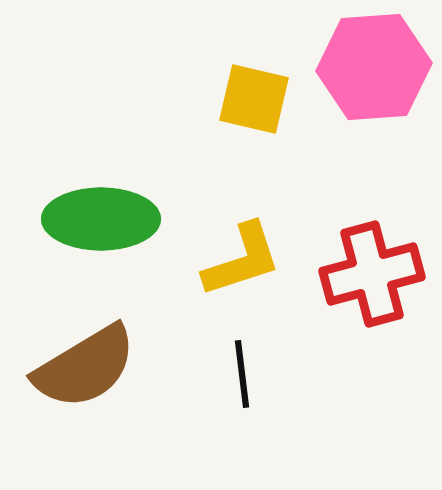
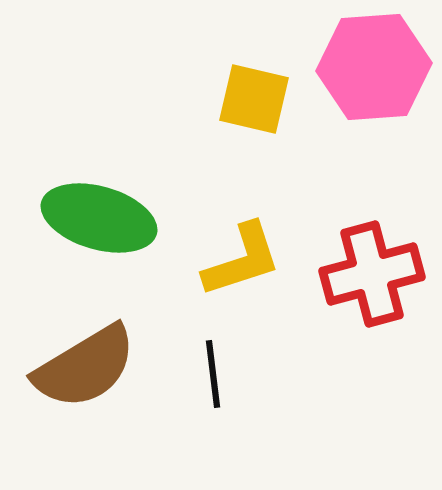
green ellipse: moved 2 px left, 1 px up; rotated 16 degrees clockwise
black line: moved 29 px left
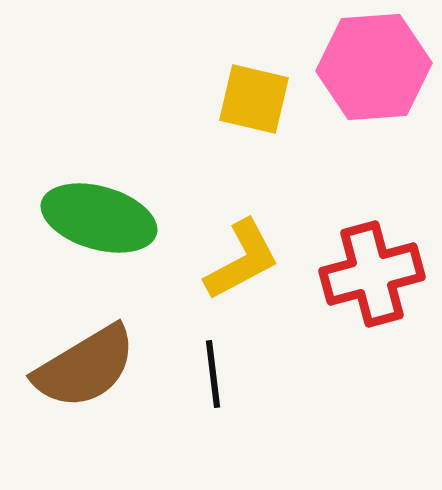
yellow L-shape: rotated 10 degrees counterclockwise
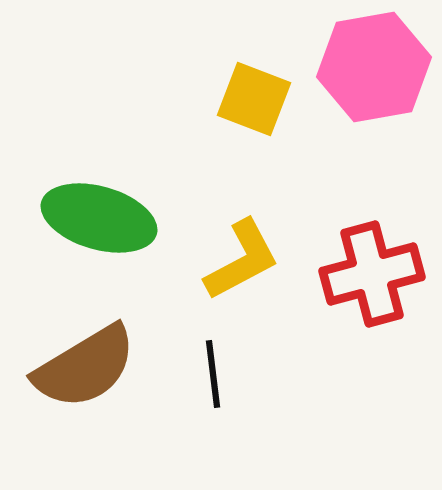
pink hexagon: rotated 6 degrees counterclockwise
yellow square: rotated 8 degrees clockwise
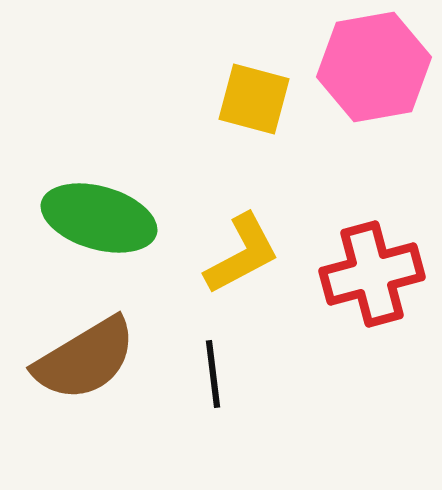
yellow square: rotated 6 degrees counterclockwise
yellow L-shape: moved 6 px up
brown semicircle: moved 8 px up
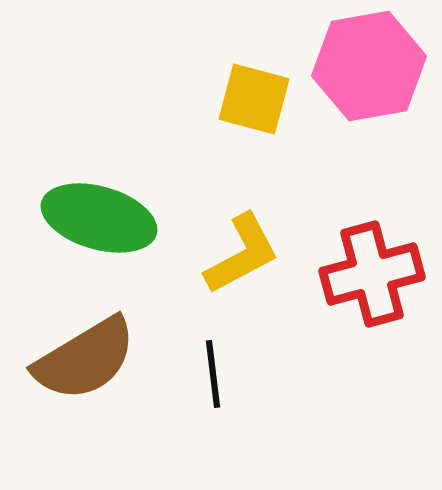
pink hexagon: moved 5 px left, 1 px up
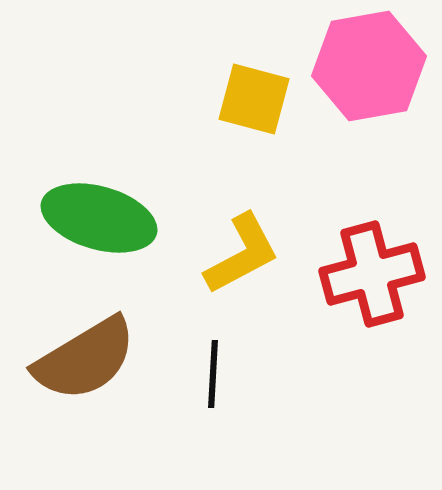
black line: rotated 10 degrees clockwise
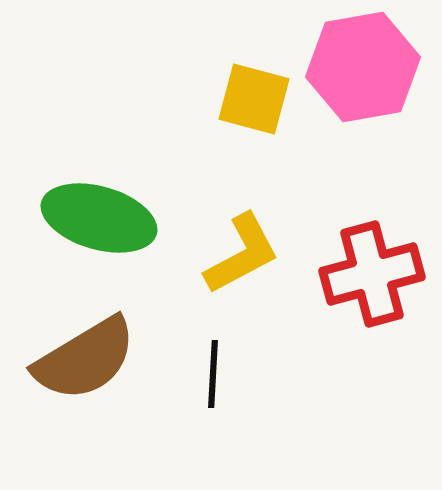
pink hexagon: moved 6 px left, 1 px down
